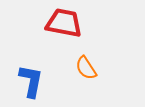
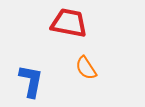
red trapezoid: moved 5 px right
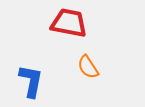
orange semicircle: moved 2 px right, 1 px up
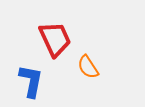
red trapezoid: moved 14 px left, 16 px down; rotated 54 degrees clockwise
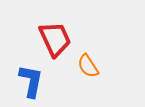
orange semicircle: moved 1 px up
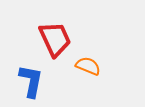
orange semicircle: rotated 145 degrees clockwise
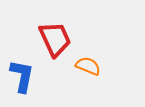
blue L-shape: moved 9 px left, 5 px up
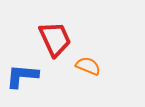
blue L-shape: rotated 96 degrees counterclockwise
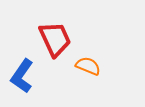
blue L-shape: rotated 60 degrees counterclockwise
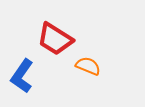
red trapezoid: rotated 147 degrees clockwise
